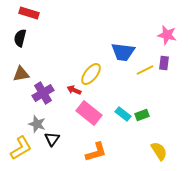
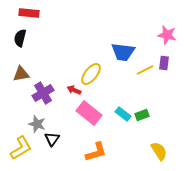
red rectangle: rotated 12 degrees counterclockwise
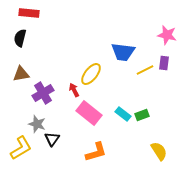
red arrow: rotated 40 degrees clockwise
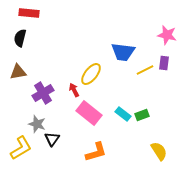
brown triangle: moved 3 px left, 2 px up
